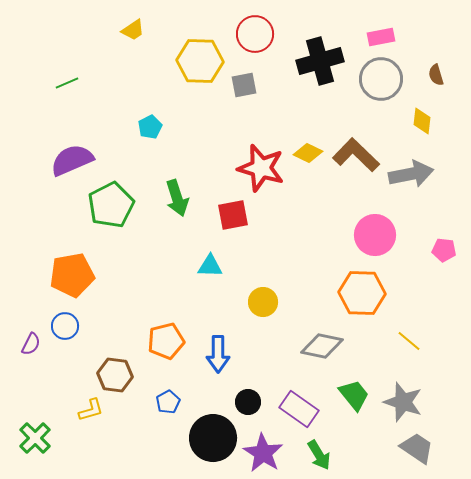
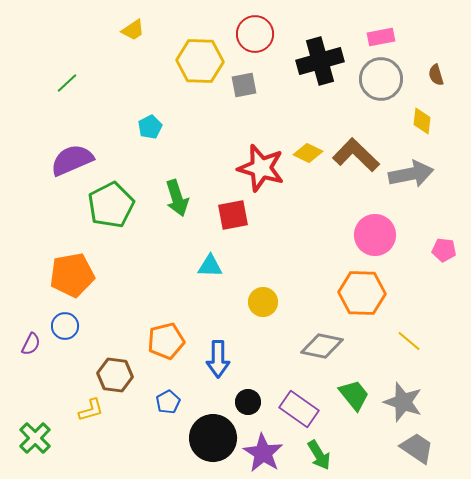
green line at (67, 83): rotated 20 degrees counterclockwise
blue arrow at (218, 354): moved 5 px down
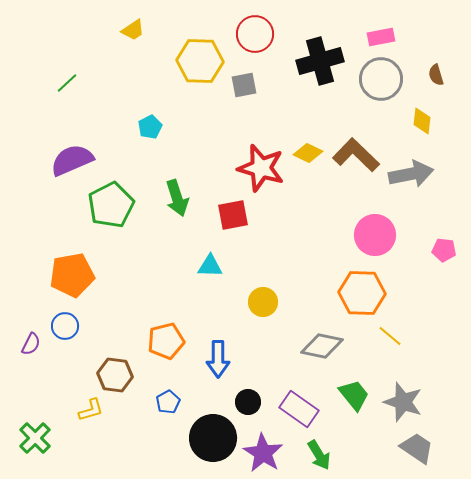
yellow line at (409, 341): moved 19 px left, 5 px up
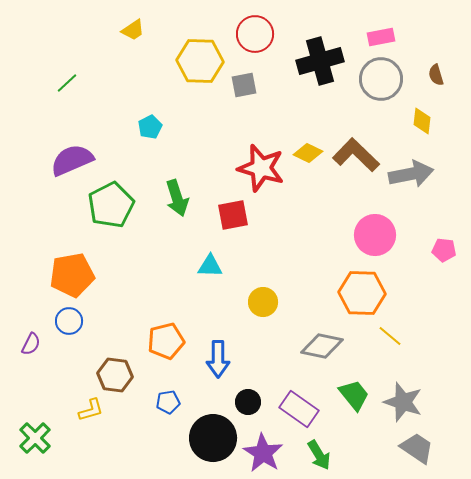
blue circle at (65, 326): moved 4 px right, 5 px up
blue pentagon at (168, 402): rotated 20 degrees clockwise
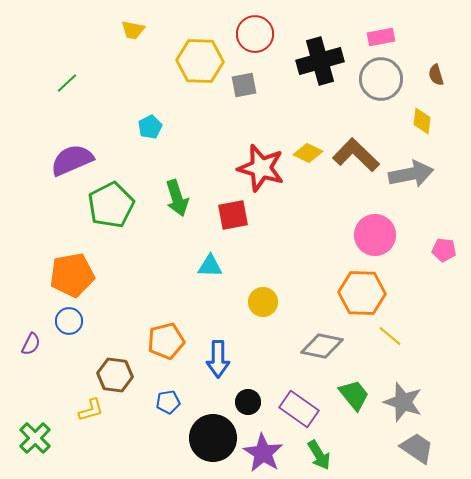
yellow trapezoid at (133, 30): rotated 45 degrees clockwise
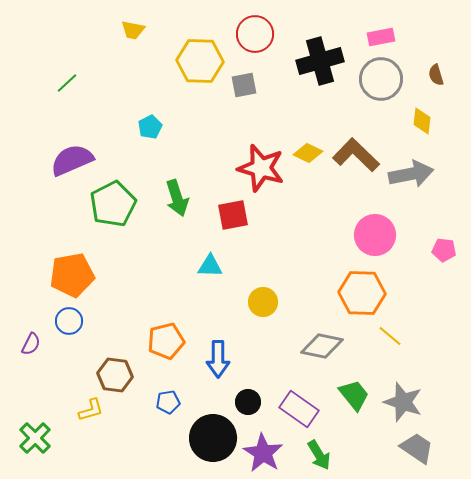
green pentagon at (111, 205): moved 2 px right, 1 px up
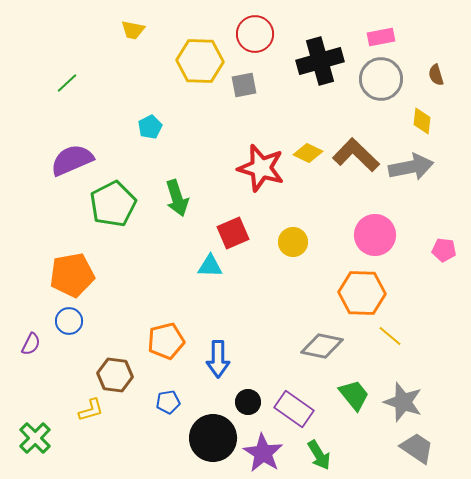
gray arrow at (411, 174): moved 7 px up
red square at (233, 215): moved 18 px down; rotated 12 degrees counterclockwise
yellow circle at (263, 302): moved 30 px right, 60 px up
purple rectangle at (299, 409): moved 5 px left
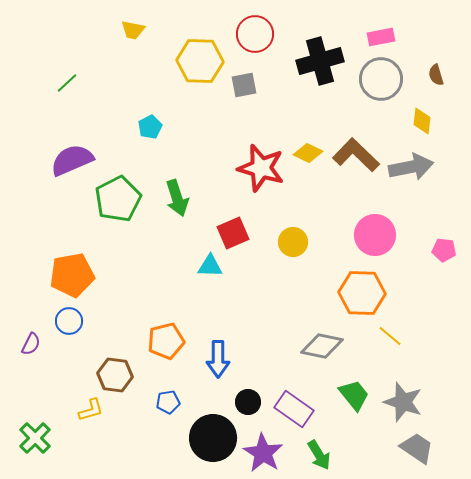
green pentagon at (113, 204): moved 5 px right, 5 px up
